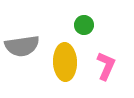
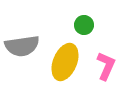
yellow ellipse: rotated 24 degrees clockwise
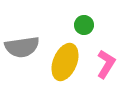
gray semicircle: moved 1 px down
pink L-shape: moved 2 px up; rotated 8 degrees clockwise
